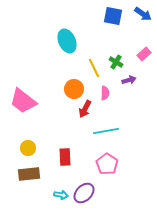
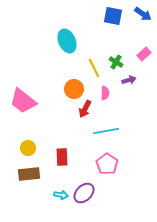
red rectangle: moved 3 px left
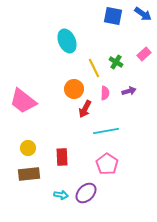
purple arrow: moved 11 px down
purple ellipse: moved 2 px right
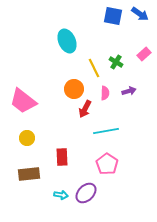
blue arrow: moved 3 px left
yellow circle: moved 1 px left, 10 px up
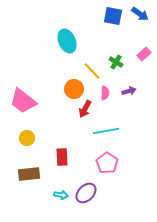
yellow line: moved 2 px left, 3 px down; rotated 18 degrees counterclockwise
pink pentagon: moved 1 px up
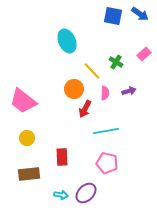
pink pentagon: rotated 20 degrees counterclockwise
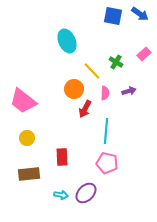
cyan line: rotated 75 degrees counterclockwise
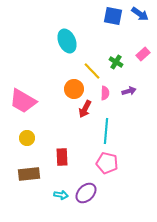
pink rectangle: moved 1 px left
pink trapezoid: rotated 8 degrees counterclockwise
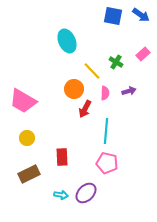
blue arrow: moved 1 px right, 1 px down
brown rectangle: rotated 20 degrees counterclockwise
